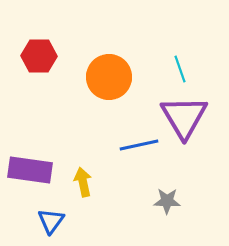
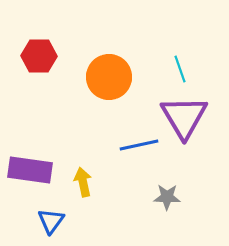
gray star: moved 4 px up
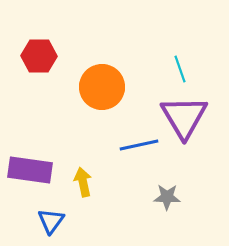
orange circle: moved 7 px left, 10 px down
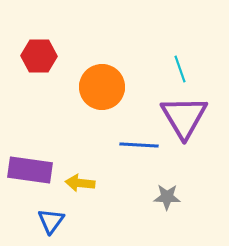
blue line: rotated 15 degrees clockwise
yellow arrow: moved 3 px left, 1 px down; rotated 72 degrees counterclockwise
